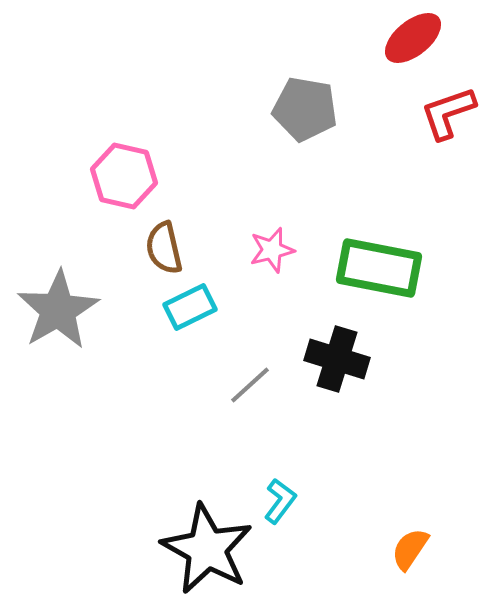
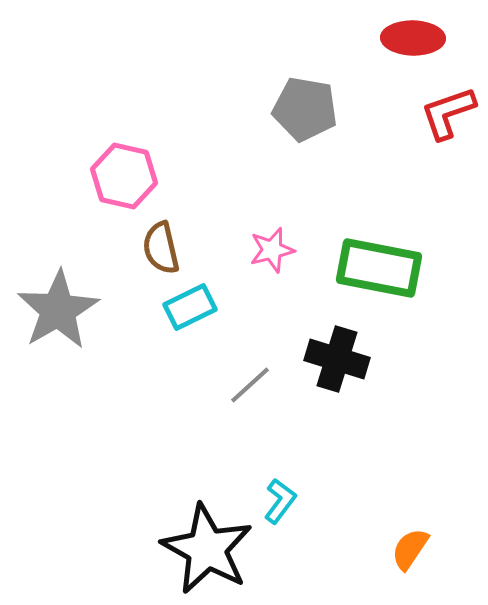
red ellipse: rotated 40 degrees clockwise
brown semicircle: moved 3 px left
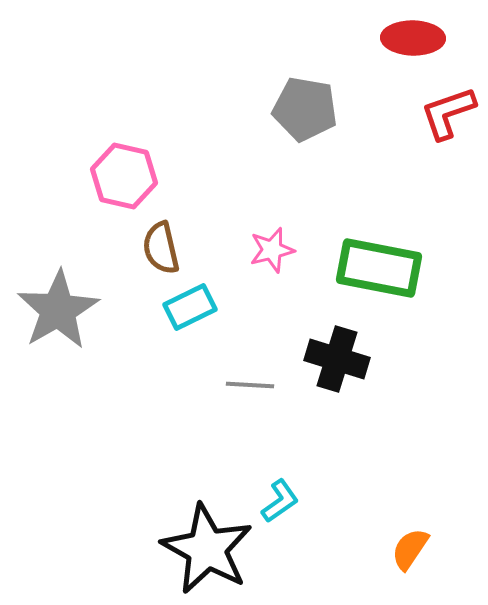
gray line: rotated 45 degrees clockwise
cyan L-shape: rotated 18 degrees clockwise
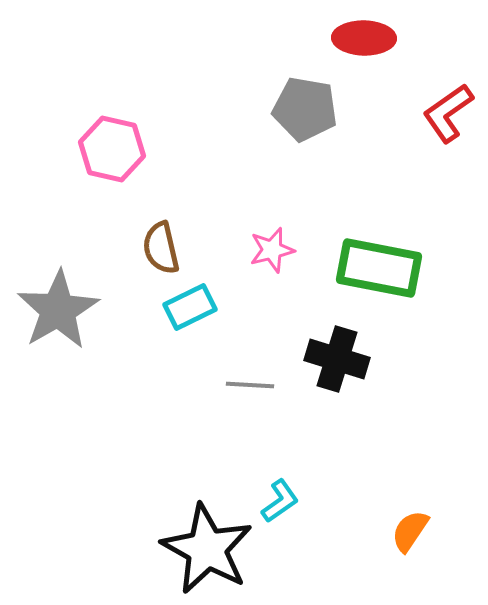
red ellipse: moved 49 px left
red L-shape: rotated 16 degrees counterclockwise
pink hexagon: moved 12 px left, 27 px up
orange semicircle: moved 18 px up
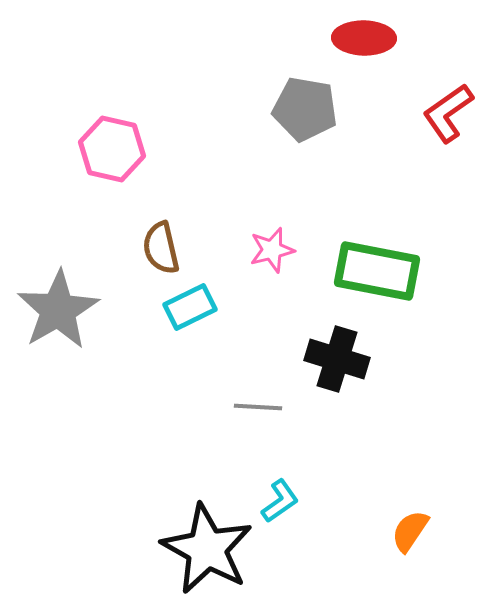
green rectangle: moved 2 px left, 3 px down
gray line: moved 8 px right, 22 px down
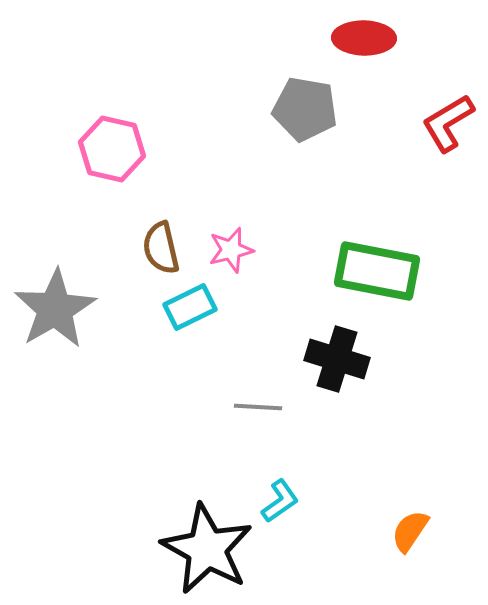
red L-shape: moved 10 px down; rotated 4 degrees clockwise
pink star: moved 41 px left
gray star: moved 3 px left, 1 px up
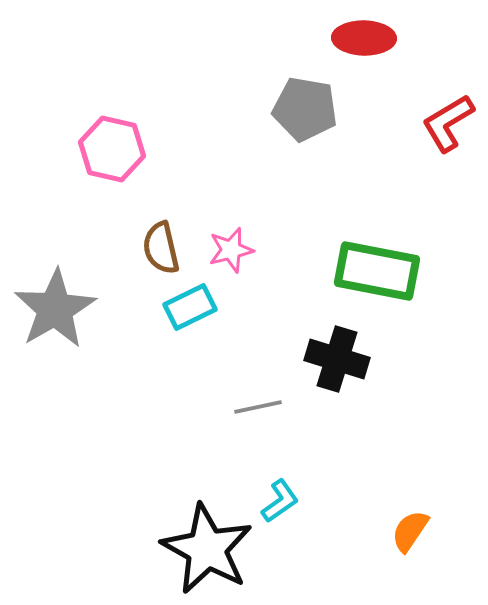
gray line: rotated 15 degrees counterclockwise
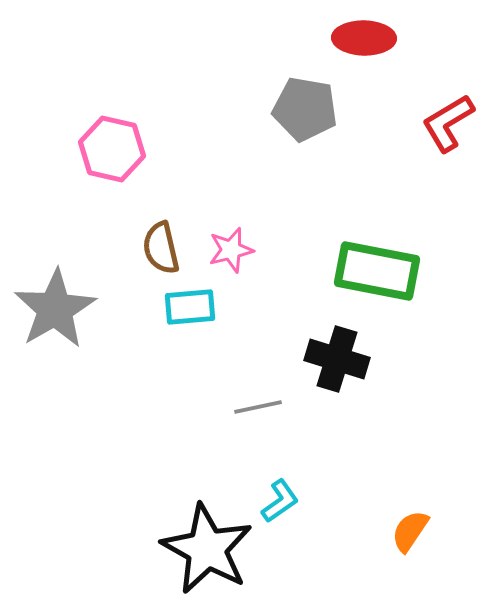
cyan rectangle: rotated 21 degrees clockwise
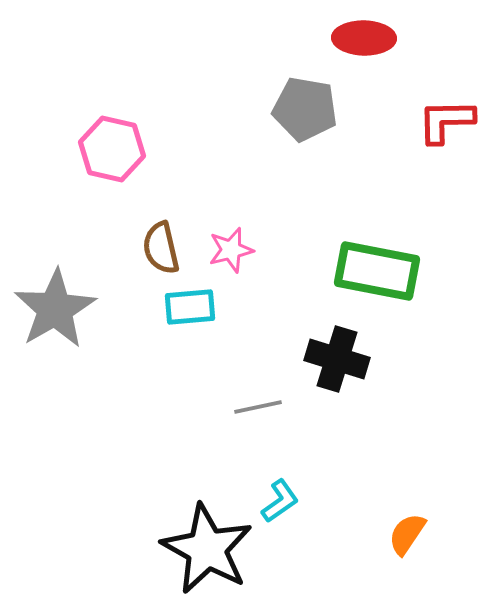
red L-shape: moved 2 px left, 2 px up; rotated 30 degrees clockwise
orange semicircle: moved 3 px left, 3 px down
